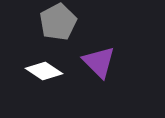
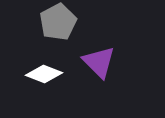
white diamond: moved 3 px down; rotated 12 degrees counterclockwise
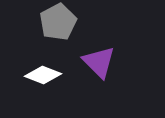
white diamond: moved 1 px left, 1 px down
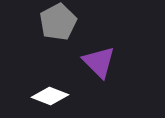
white diamond: moved 7 px right, 21 px down
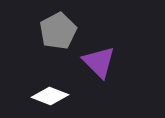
gray pentagon: moved 9 px down
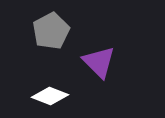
gray pentagon: moved 7 px left
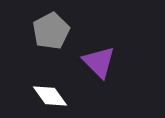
white diamond: rotated 33 degrees clockwise
